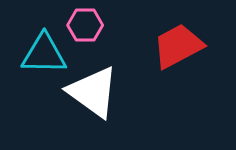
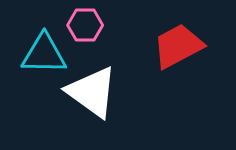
white triangle: moved 1 px left
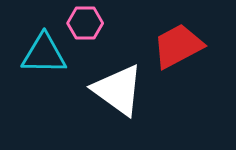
pink hexagon: moved 2 px up
white triangle: moved 26 px right, 2 px up
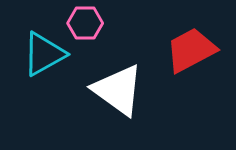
red trapezoid: moved 13 px right, 4 px down
cyan triangle: rotated 30 degrees counterclockwise
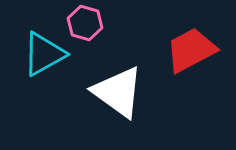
pink hexagon: rotated 16 degrees clockwise
white triangle: moved 2 px down
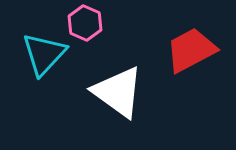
pink hexagon: rotated 8 degrees clockwise
cyan triangle: rotated 18 degrees counterclockwise
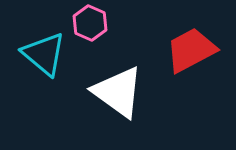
pink hexagon: moved 5 px right
cyan triangle: rotated 33 degrees counterclockwise
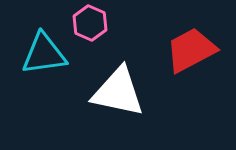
cyan triangle: rotated 48 degrees counterclockwise
white triangle: rotated 24 degrees counterclockwise
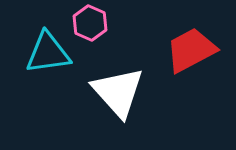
cyan triangle: moved 4 px right, 1 px up
white triangle: rotated 36 degrees clockwise
